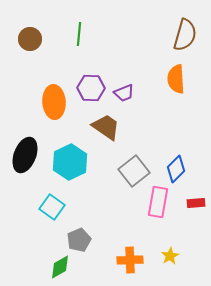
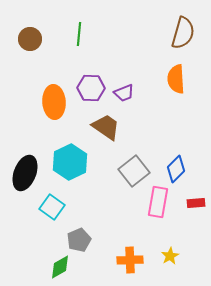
brown semicircle: moved 2 px left, 2 px up
black ellipse: moved 18 px down
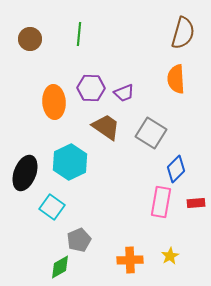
gray square: moved 17 px right, 38 px up; rotated 20 degrees counterclockwise
pink rectangle: moved 3 px right
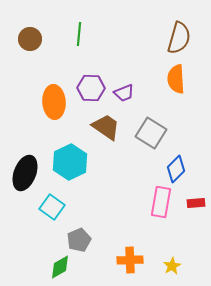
brown semicircle: moved 4 px left, 5 px down
yellow star: moved 2 px right, 10 px down
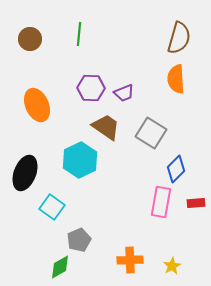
orange ellipse: moved 17 px left, 3 px down; rotated 20 degrees counterclockwise
cyan hexagon: moved 10 px right, 2 px up
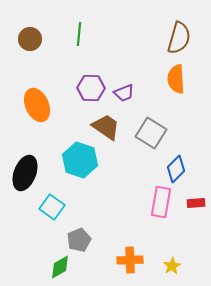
cyan hexagon: rotated 16 degrees counterclockwise
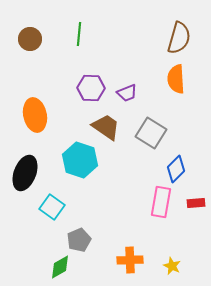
purple trapezoid: moved 3 px right
orange ellipse: moved 2 px left, 10 px down; rotated 12 degrees clockwise
yellow star: rotated 18 degrees counterclockwise
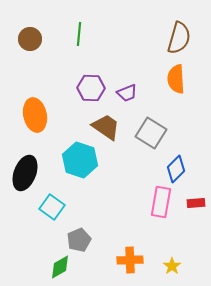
yellow star: rotated 12 degrees clockwise
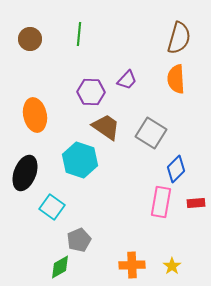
purple hexagon: moved 4 px down
purple trapezoid: moved 13 px up; rotated 25 degrees counterclockwise
orange cross: moved 2 px right, 5 px down
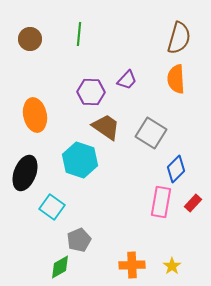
red rectangle: moved 3 px left; rotated 42 degrees counterclockwise
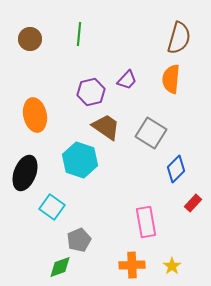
orange semicircle: moved 5 px left; rotated 8 degrees clockwise
purple hexagon: rotated 16 degrees counterclockwise
pink rectangle: moved 15 px left, 20 px down; rotated 20 degrees counterclockwise
green diamond: rotated 10 degrees clockwise
